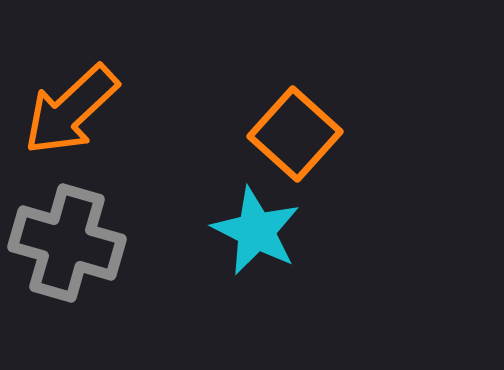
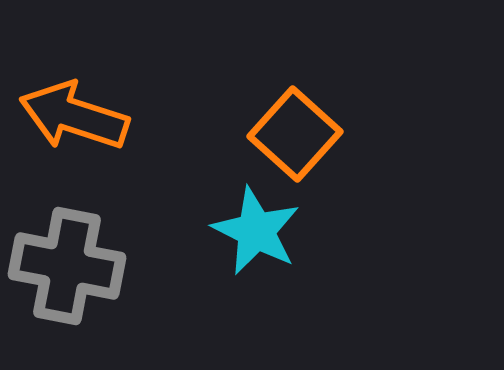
orange arrow: moved 3 px right, 6 px down; rotated 61 degrees clockwise
gray cross: moved 23 px down; rotated 5 degrees counterclockwise
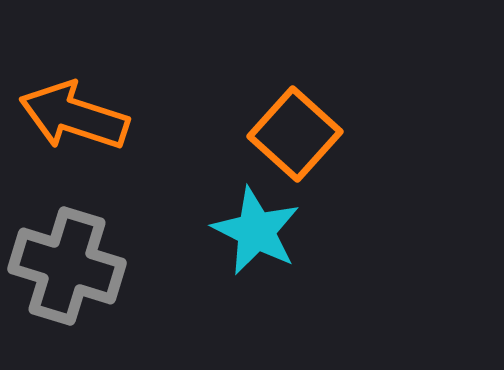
gray cross: rotated 6 degrees clockwise
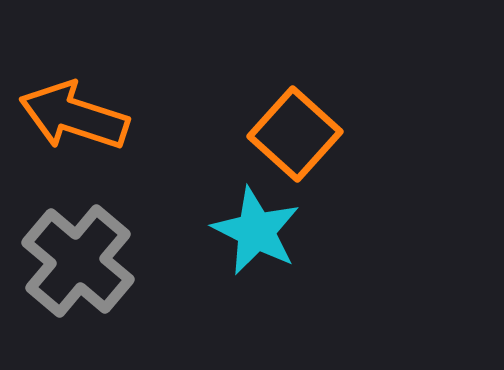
gray cross: moved 11 px right, 5 px up; rotated 23 degrees clockwise
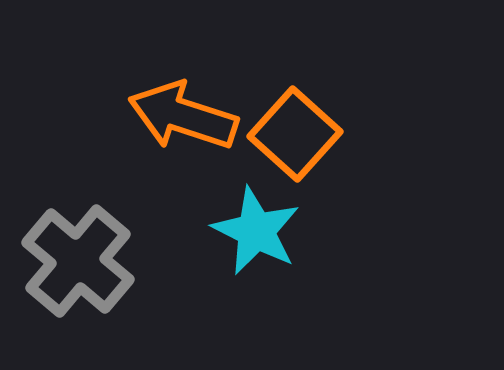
orange arrow: moved 109 px right
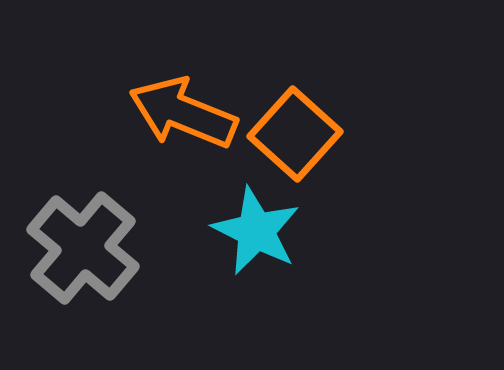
orange arrow: moved 3 px up; rotated 4 degrees clockwise
gray cross: moved 5 px right, 13 px up
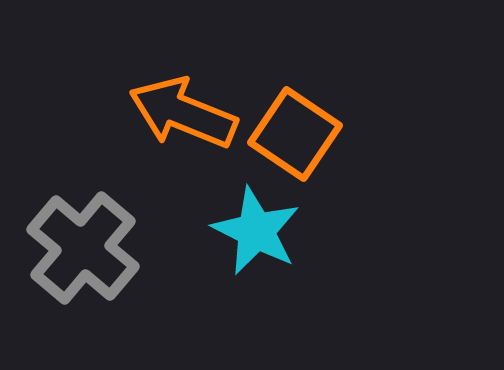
orange square: rotated 8 degrees counterclockwise
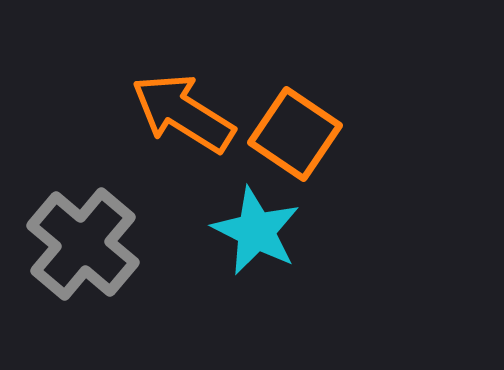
orange arrow: rotated 10 degrees clockwise
gray cross: moved 4 px up
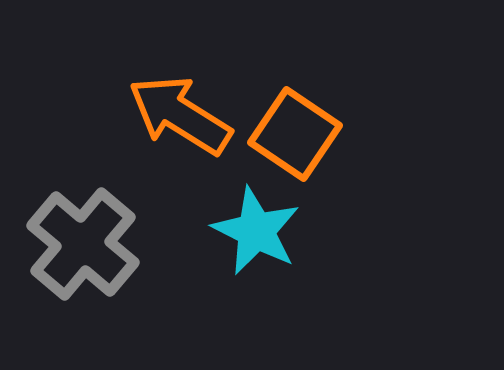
orange arrow: moved 3 px left, 2 px down
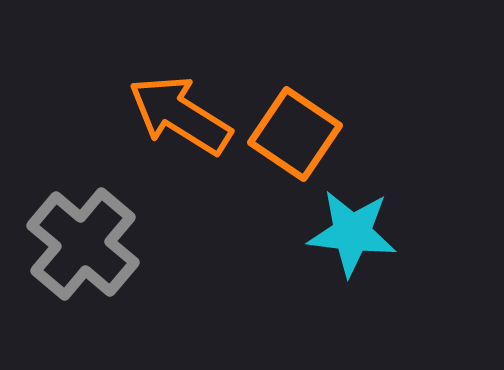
cyan star: moved 96 px right, 2 px down; rotated 20 degrees counterclockwise
